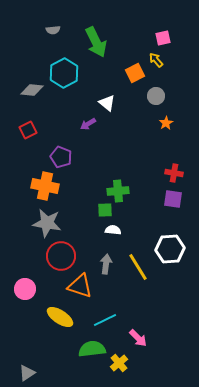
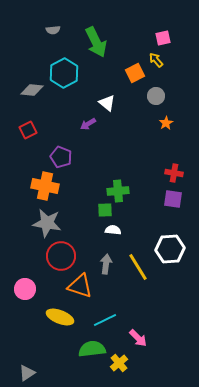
yellow ellipse: rotated 12 degrees counterclockwise
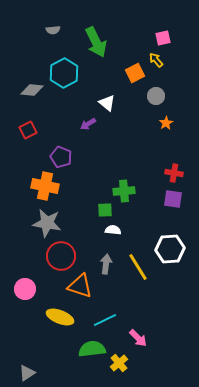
green cross: moved 6 px right
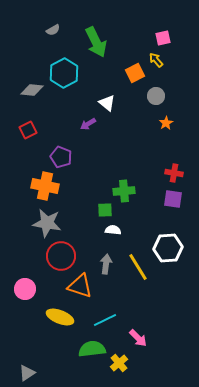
gray semicircle: rotated 24 degrees counterclockwise
white hexagon: moved 2 px left, 1 px up
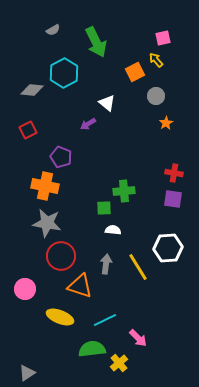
orange square: moved 1 px up
green square: moved 1 px left, 2 px up
